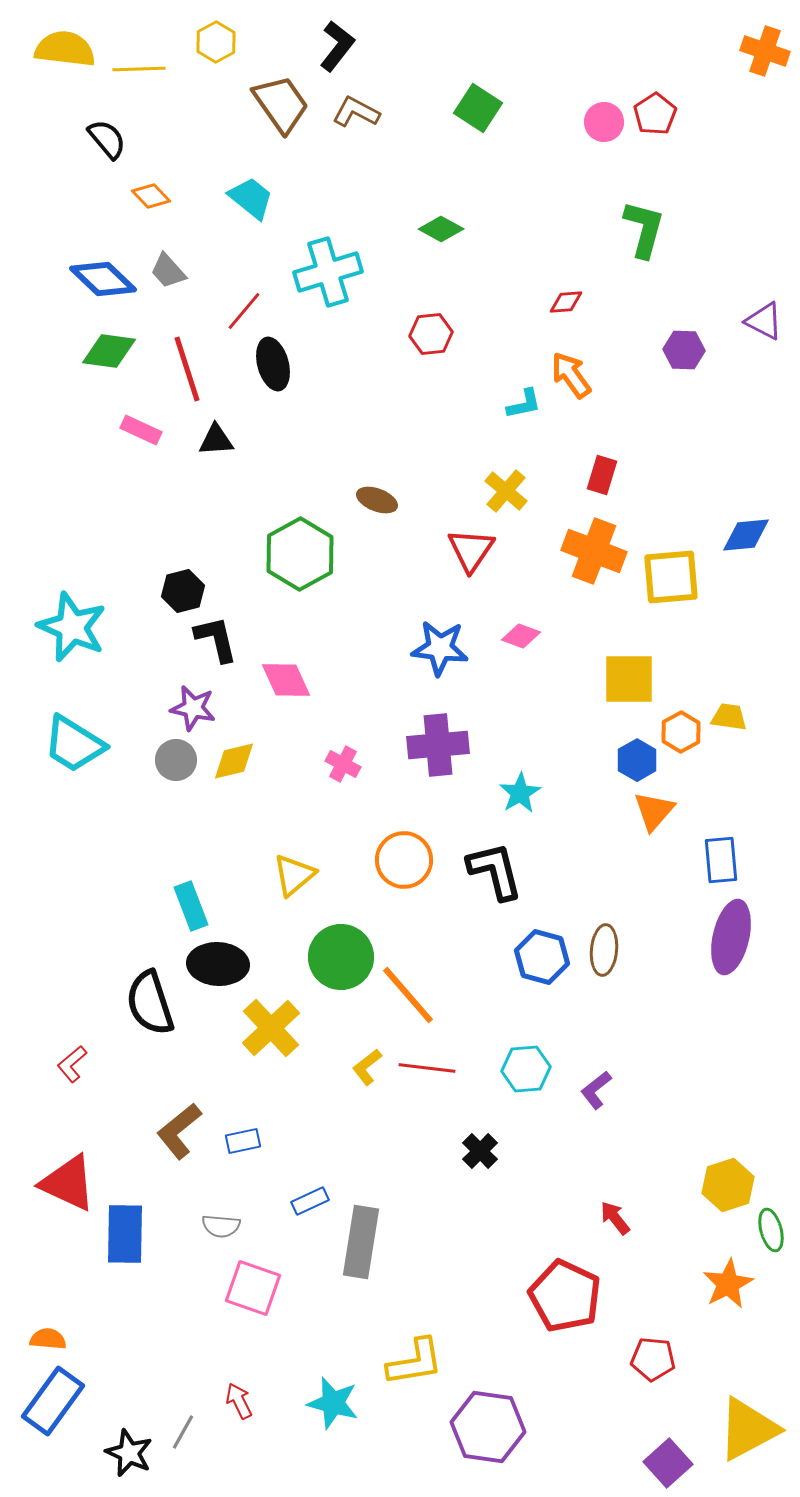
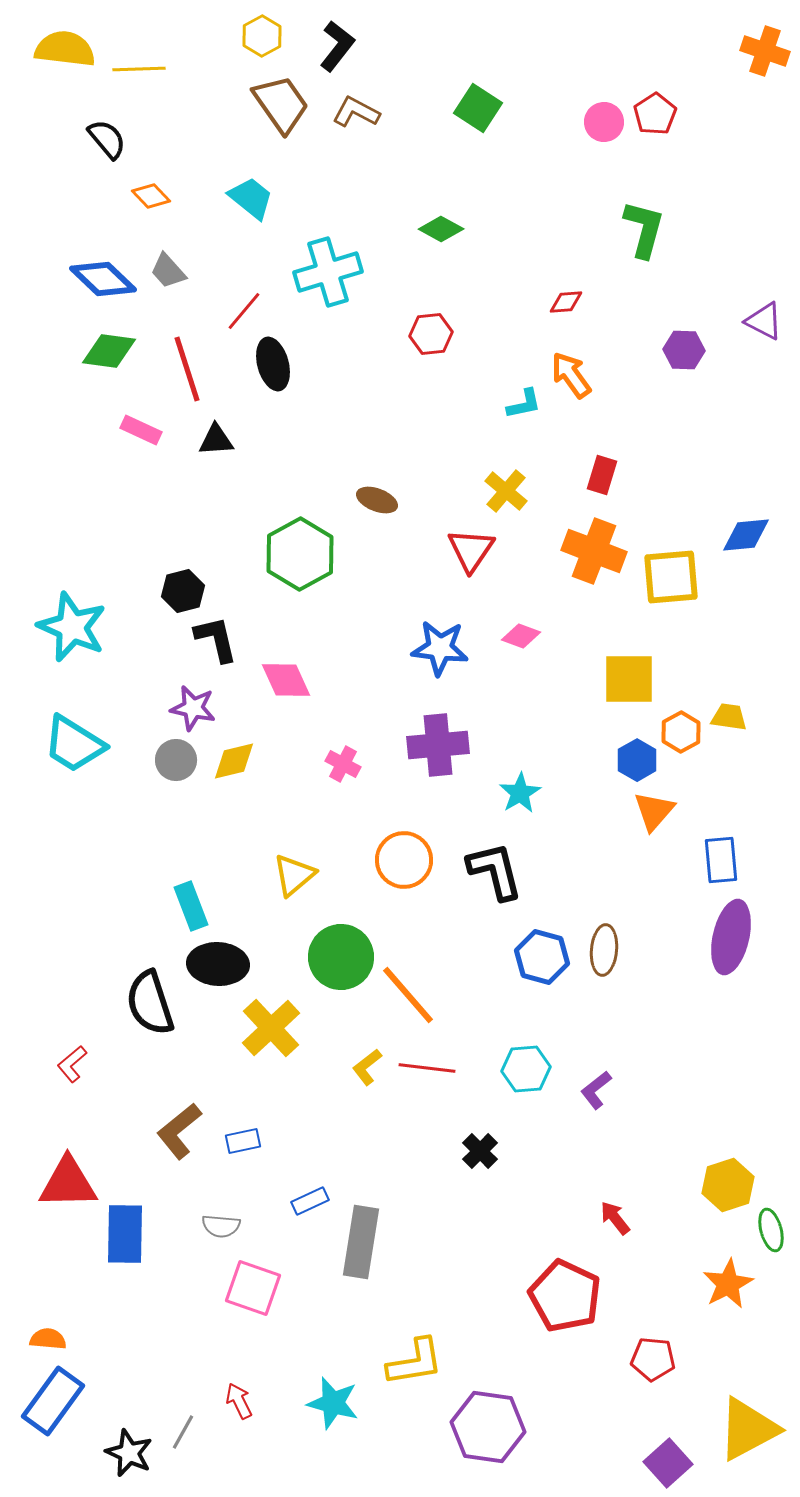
yellow hexagon at (216, 42): moved 46 px right, 6 px up
red triangle at (68, 1183): rotated 26 degrees counterclockwise
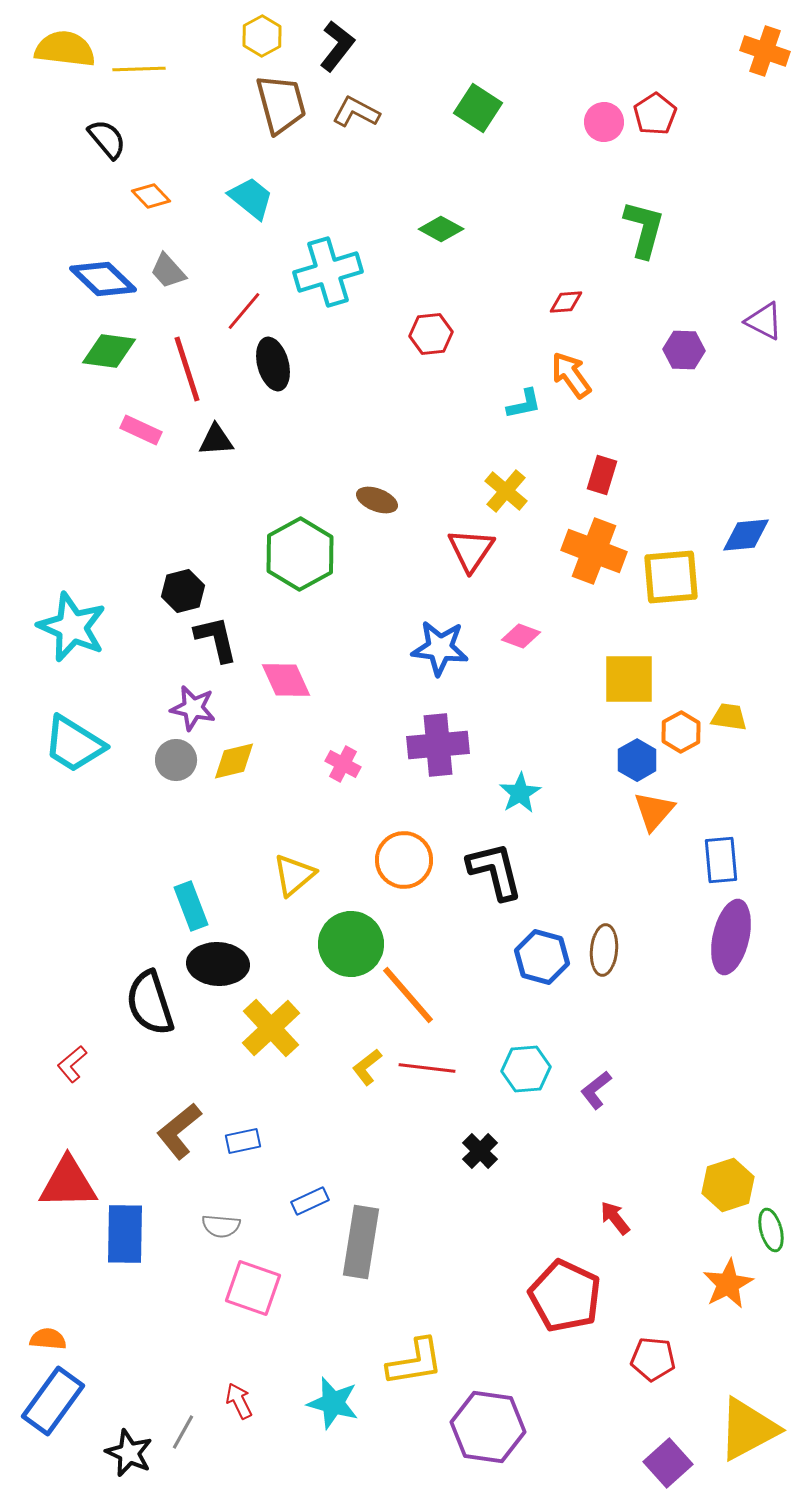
brown trapezoid at (281, 104): rotated 20 degrees clockwise
green circle at (341, 957): moved 10 px right, 13 px up
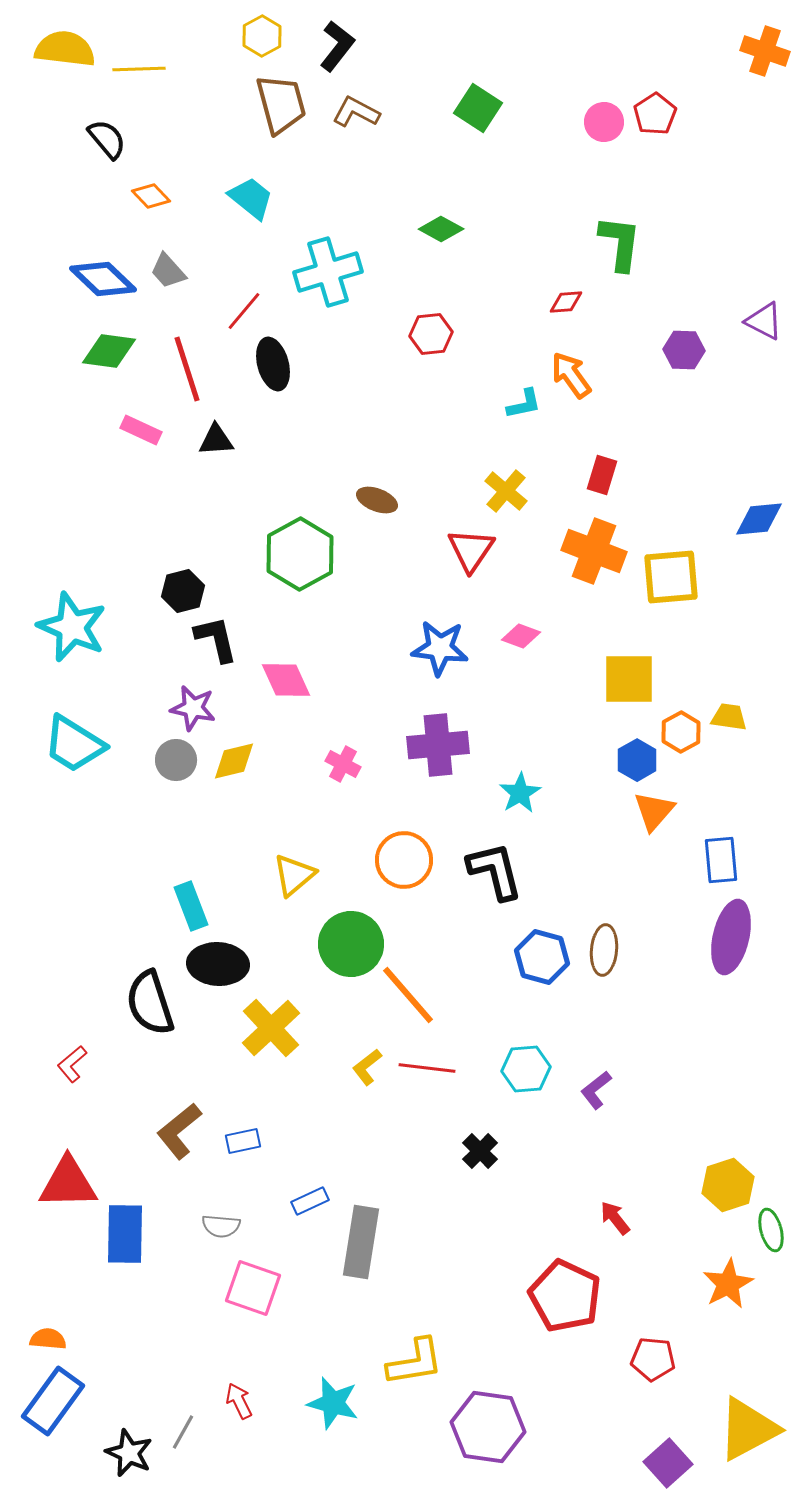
green L-shape at (644, 229): moved 24 px left, 14 px down; rotated 8 degrees counterclockwise
blue diamond at (746, 535): moved 13 px right, 16 px up
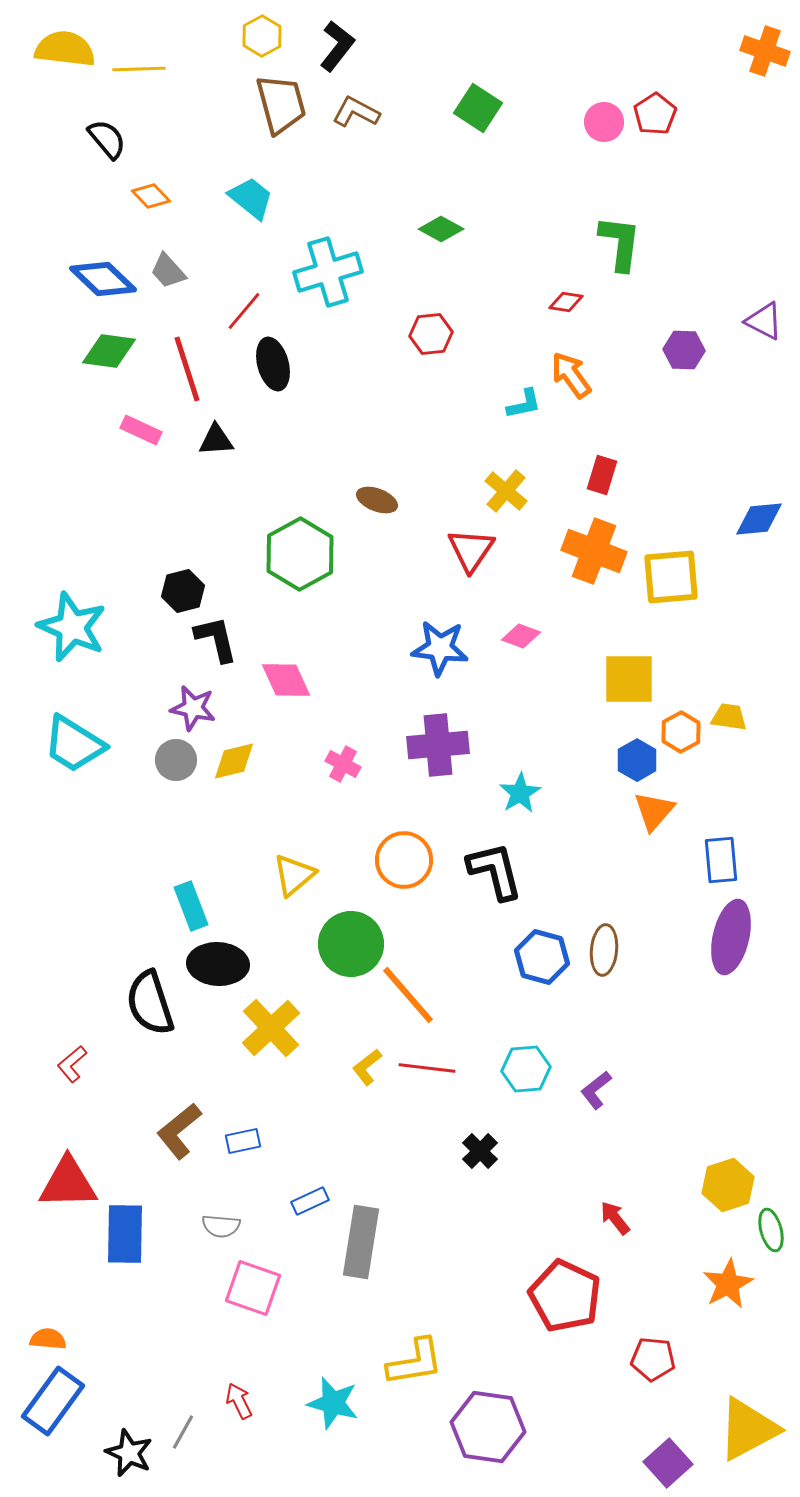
red diamond at (566, 302): rotated 12 degrees clockwise
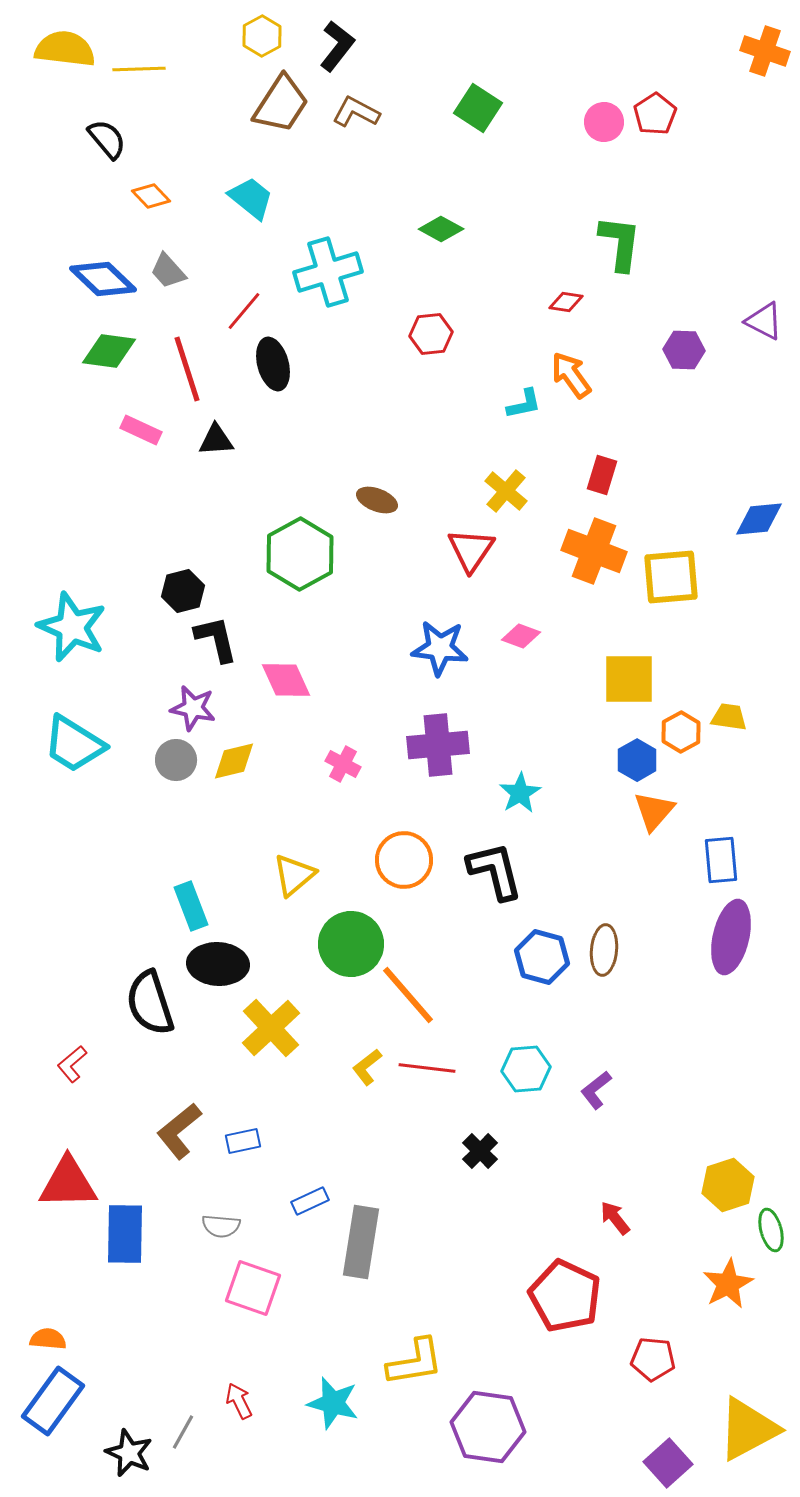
brown trapezoid at (281, 104): rotated 48 degrees clockwise
